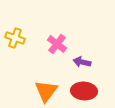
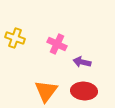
pink cross: rotated 12 degrees counterclockwise
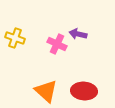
purple arrow: moved 4 px left, 28 px up
orange triangle: rotated 25 degrees counterclockwise
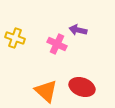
purple arrow: moved 4 px up
red ellipse: moved 2 px left, 4 px up; rotated 15 degrees clockwise
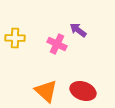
purple arrow: rotated 24 degrees clockwise
yellow cross: rotated 18 degrees counterclockwise
red ellipse: moved 1 px right, 4 px down
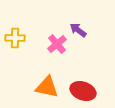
pink cross: rotated 24 degrees clockwise
orange triangle: moved 1 px right, 4 px up; rotated 30 degrees counterclockwise
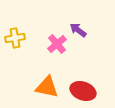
yellow cross: rotated 12 degrees counterclockwise
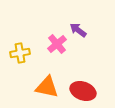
yellow cross: moved 5 px right, 15 px down
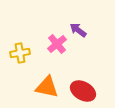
red ellipse: rotated 10 degrees clockwise
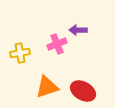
purple arrow: rotated 36 degrees counterclockwise
pink cross: rotated 18 degrees clockwise
orange triangle: rotated 30 degrees counterclockwise
